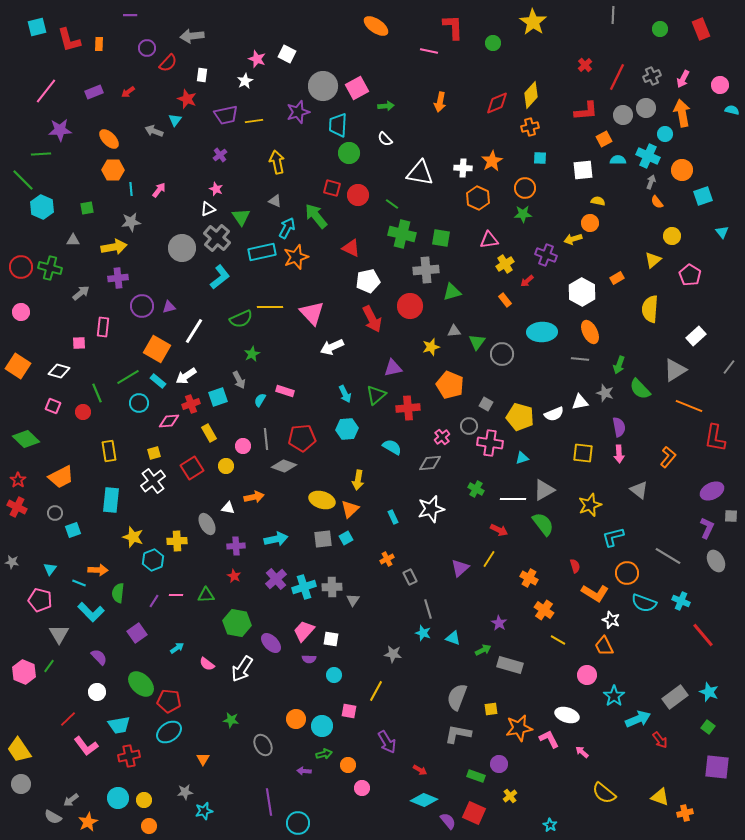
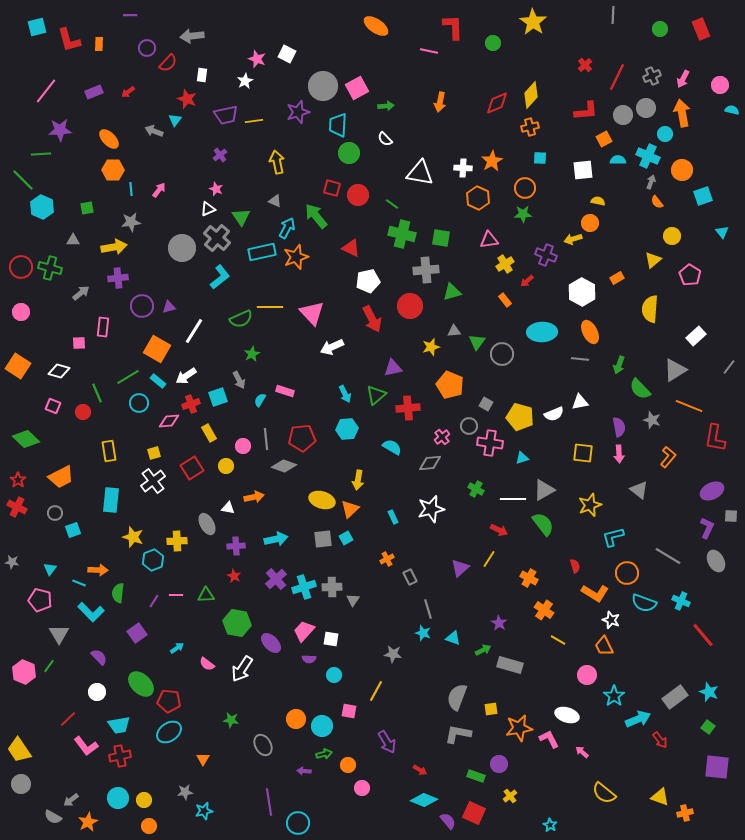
gray star at (605, 393): moved 47 px right, 27 px down
red cross at (129, 756): moved 9 px left
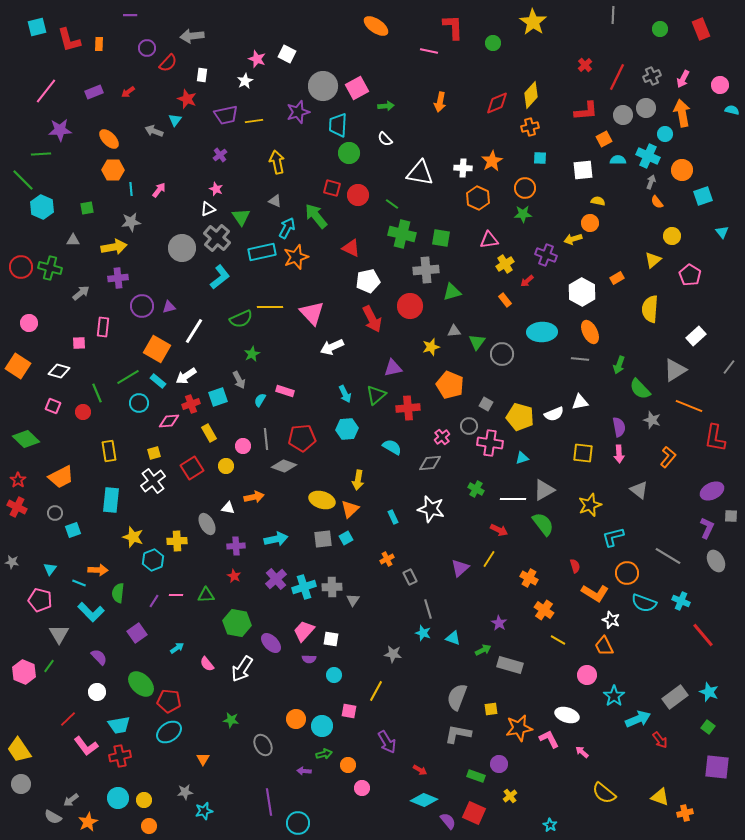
pink circle at (21, 312): moved 8 px right, 11 px down
white star at (431, 509): rotated 28 degrees clockwise
pink semicircle at (207, 664): rotated 14 degrees clockwise
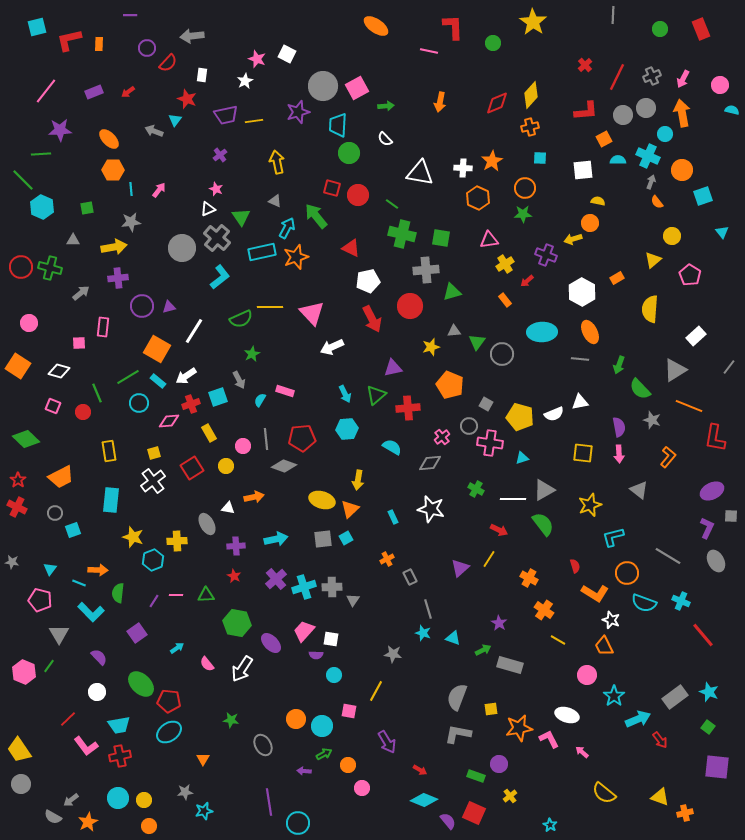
red L-shape at (69, 40): rotated 92 degrees clockwise
purple semicircle at (309, 659): moved 7 px right, 4 px up
green arrow at (324, 754): rotated 14 degrees counterclockwise
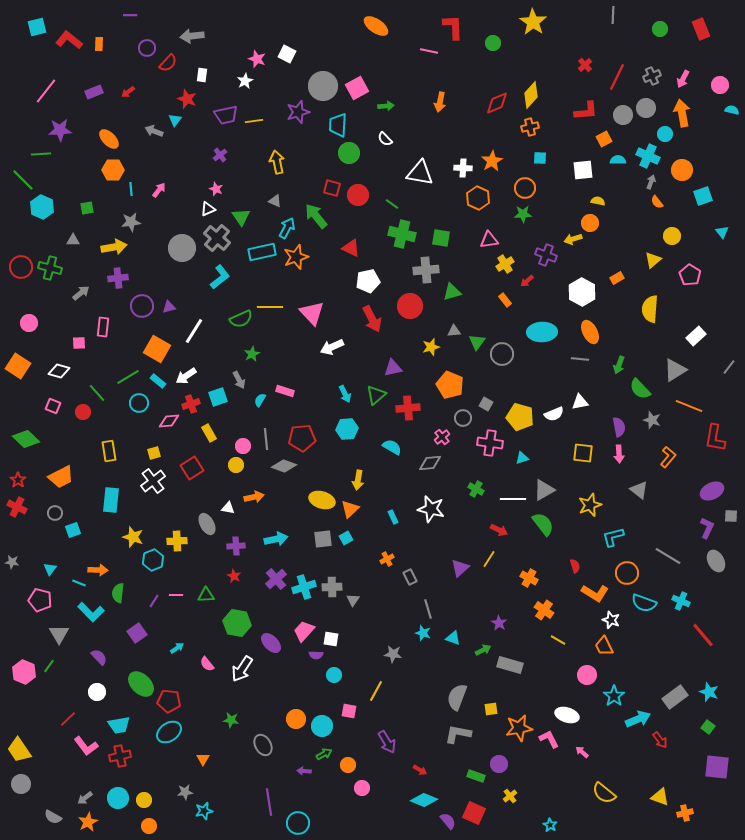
red L-shape at (69, 40): rotated 52 degrees clockwise
green line at (97, 393): rotated 18 degrees counterclockwise
gray circle at (469, 426): moved 6 px left, 8 px up
yellow circle at (226, 466): moved 10 px right, 1 px up
gray arrow at (71, 800): moved 14 px right, 2 px up
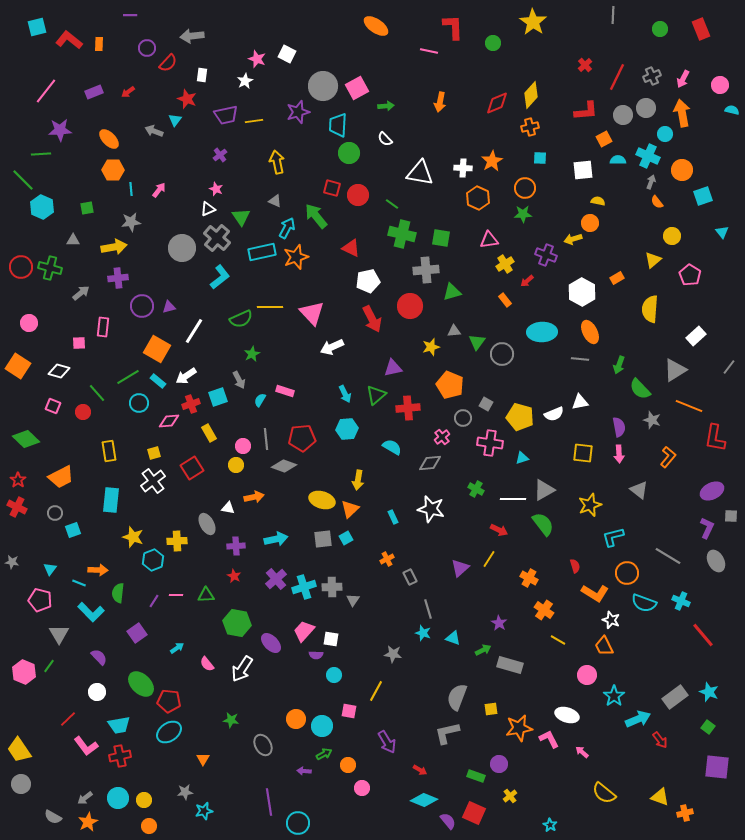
gray L-shape at (458, 734): moved 11 px left, 1 px up; rotated 24 degrees counterclockwise
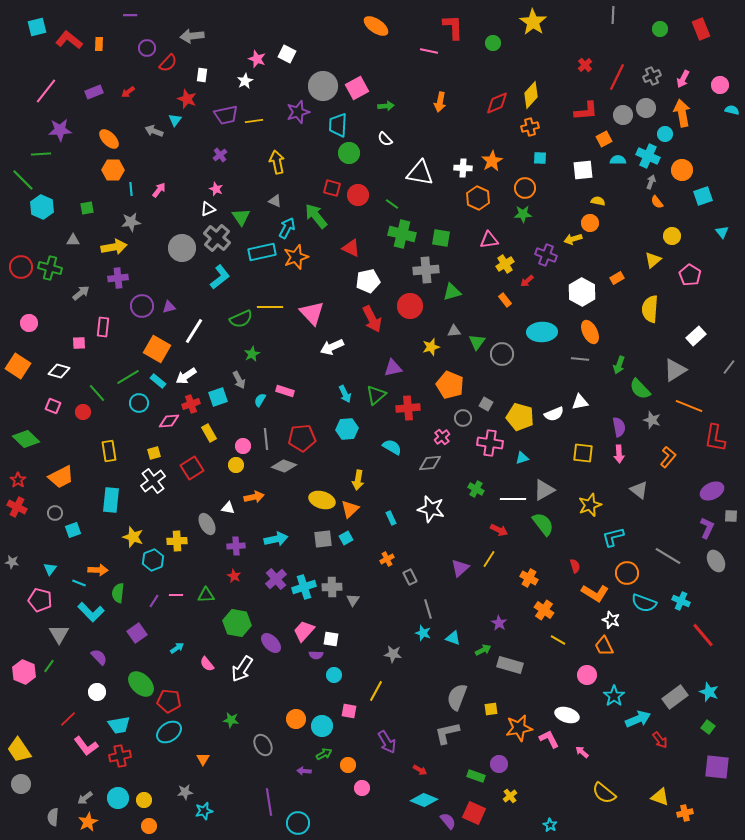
cyan rectangle at (393, 517): moved 2 px left, 1 px down
gray semicircle at (53, 817): rotated 66 degrees clockwise
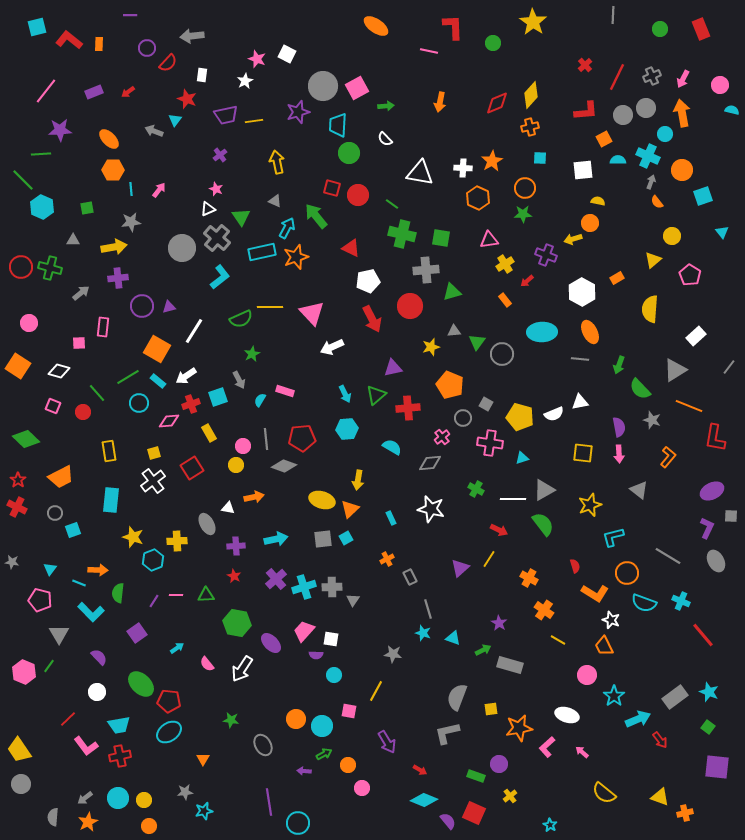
pink L-shape at (549, 739): moved 2 px left, 8 px down; rotated 105 degrees counterclockwise
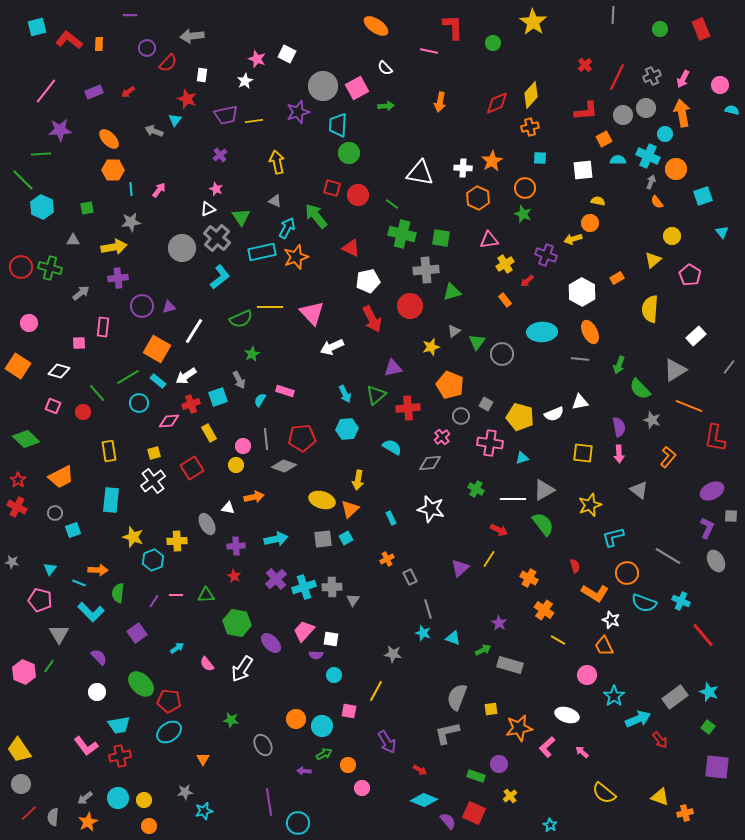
white semicircle at (385, 139): moved 71 px up
orange circle at (682, 170): moved 6 px left, 1 px up
green star at (523, 214): rotated 24 degrees clockwise
gray triangle at (454, 331): rotated 32 degrees counterclockwise
gray circle at (463, 418): moved 2 px left, 2 px up
red line at (68, 719): moved 39 px left, 94 px down
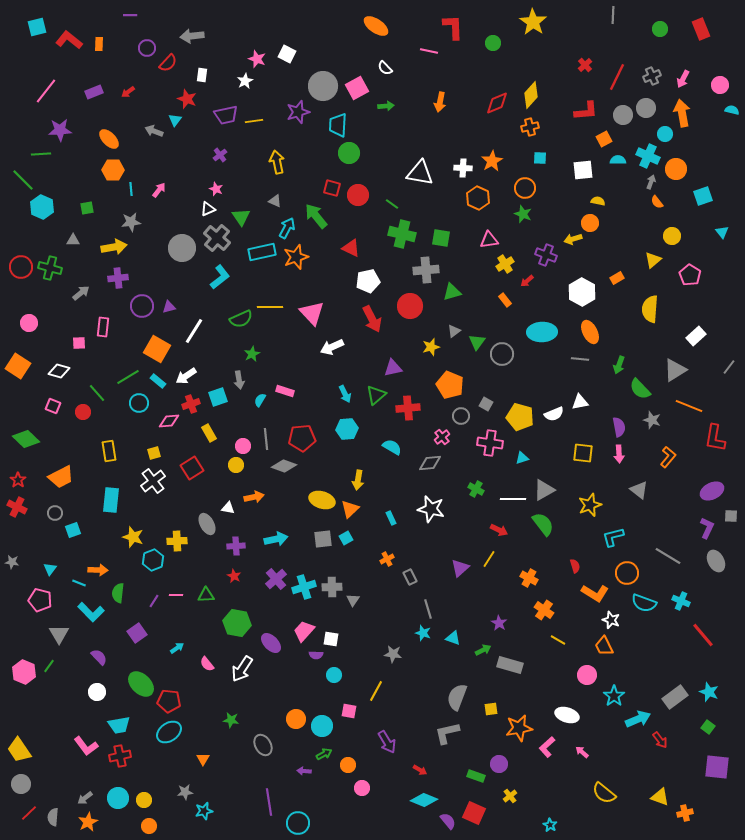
gray arrow at (239, 380): rotated 18 degrees clockwise
